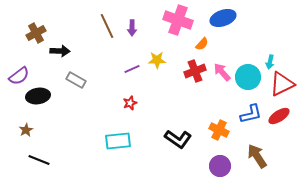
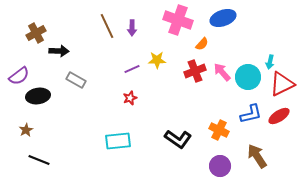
black arrow: moved 1 px left
red star: moved 5 px up
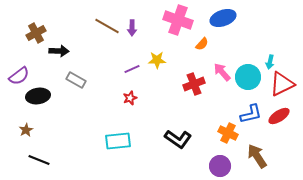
brown line: rotated 35 degrees counterclockwise
red cross: moved 1 px left, 13 px down
orange cross: moved 9 px right, 3 px down
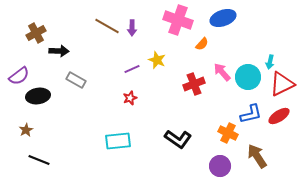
yellow star: rotated 24 degrees clockwise
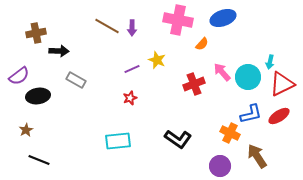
pink cross: rotated 8 degrees counterclockwise
brown cross: rotated 18 degrees clockwise
orange cross: moved 2 px right
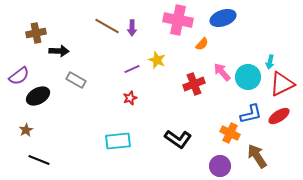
black ellipse: rotated 20 degrees counterclockwise
